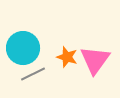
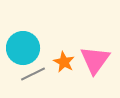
orange star: moved 3 px left, 5 px down; rotated 10 degrees clockwise
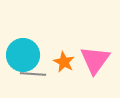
cyan circle: moved 7 px down
gray line: rotated 30 degrees clockwise
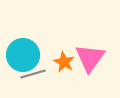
pink triangle: moved 5 px left, 2 px up
gray line: rotated 20 degrees counterclockwise
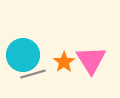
pink triangle: moved 1 px right, 2 px down; rotated 8 degrees counterclockwise
orange star: rotated 10 degrees clockwise
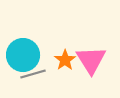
orange star: moved 1 px right, 2 px up
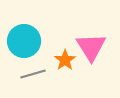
cyan circle: moved 1 px right, 14 px up
pink triangle: moved 13 px up
